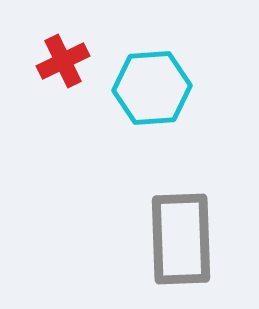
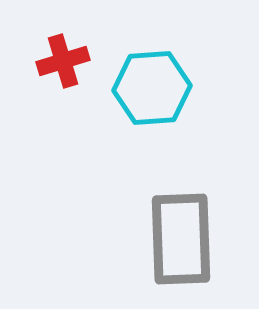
red cross: rotated 9 degrees clockwise
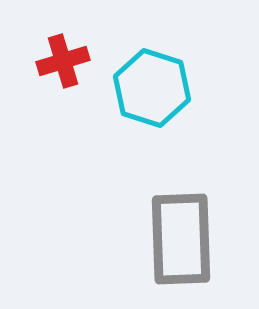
cyan hexagon: rotated 22 degrees clockwise
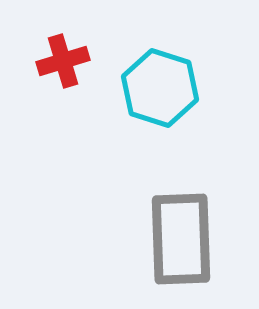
cyan hexagon: moved 8 px right
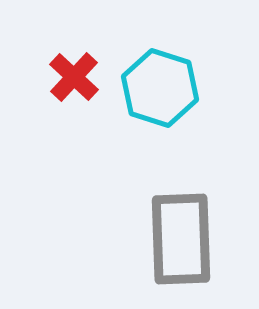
red cross: moved 11 px right, 16 px down; rotated 30 degrees counterclockwise
